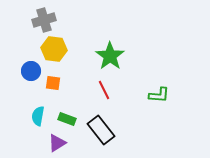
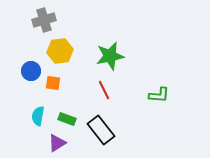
yellow hexagon: moved 6 px right, 2 px down; rotated 15 degrees counterclockwise
green star: rotated 24 degrees clockwise
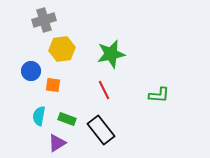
yellow hexagon: moved 2 px right, 2 px up
green star: moved 1 px right, 2 px up
orange square: moved 2 px down
cyan semicircle: moved 1 px right
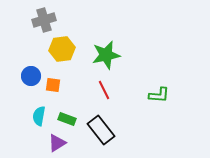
green star: moved 5 px left, 1 px down
blue circle: moved 5 px down
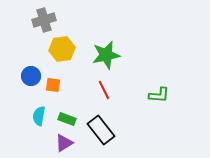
purple triangle: moved 7 px right
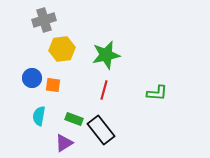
blue circle: moved 1 px right, 2 px down
red line: rotated 42 degrees clockwise
green L-shape: moved 2 px left, 2 px up
green rectangle: moved 7 px right
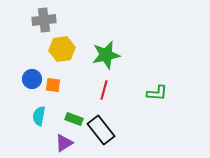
gray cross: rotated 10 degrees clockwise
blue circle: moved 1 px down
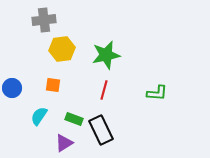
blue circle: moved 20 px left, 9 px down
cyan semicircle: rotated 24 degrees clockwise
black rectangle: rotated 12 degrees clockwise
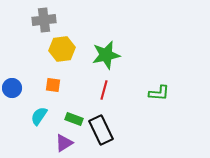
green L-shape: moved 2 px right
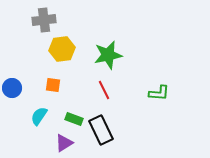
green star: moved 2 px right
red line: rotated 42 degrees counterclockwise
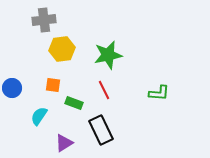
green rectangle: moved 16 px up
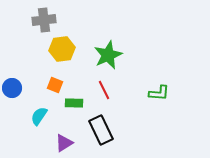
green star: rotated 12 degrees counterclockwise
orange square: moved 2 px right; rotated 14 degrees clockwise
green rectangle: rotated 18 degrees counterclockwise
